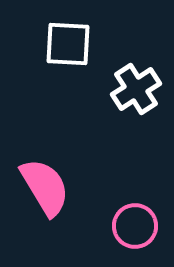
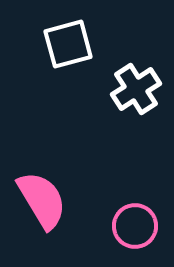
white square: rotated 18 degrees counterclockwise
pink semicircle: moved 3 px left, 13 px down
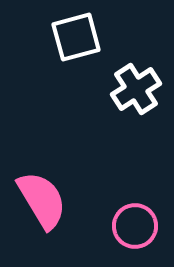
white square: moved 8 px right, 7 px up
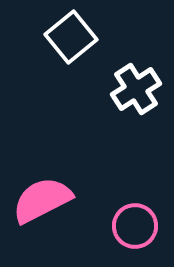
white square: moved 5 px left; rotated 24 degrees counterclockwise
pink semicircle: rotated 86 degrees counterclockwise
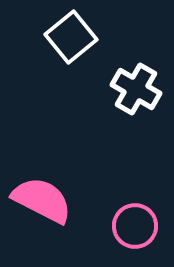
white cross: rotated 27 degrees counterclockwise
pink semicircle: rotated 54 degrees clockwise
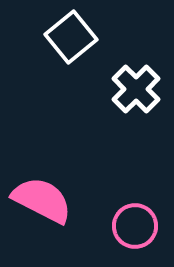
white cross: rotated 15 degrees clockwise
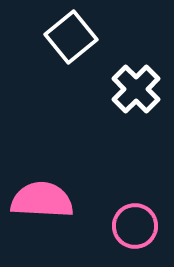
pink semicircle: rotated 24 degrees counterclockwise
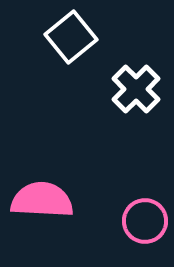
pink circle: moved 10 px right, 5 px up
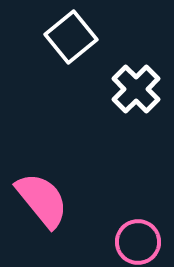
pink semicircle: rotated 48 degrees clockwise
pink circle: moved 7 px left, 21 px down
